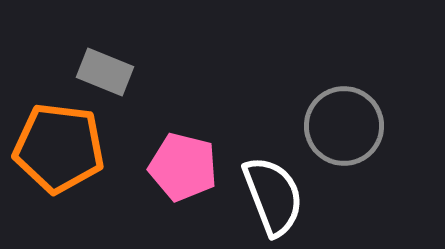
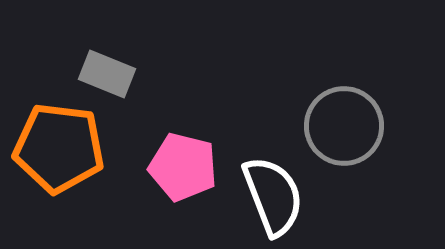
gray rectangle: moved 2 px right, 2 px down
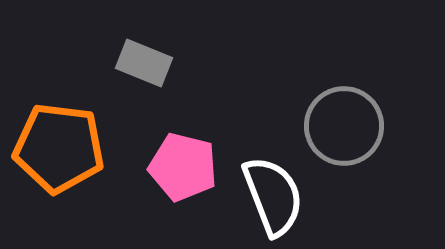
gray rectangle: moved 37 px right, 11 px up
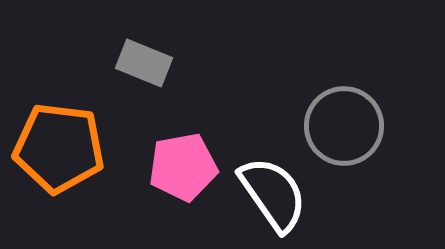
pink pentagon: rotated 24 degrees counterclockwise
white semicircle: moved 2 px up; rotated 14 degrees counterclockwise
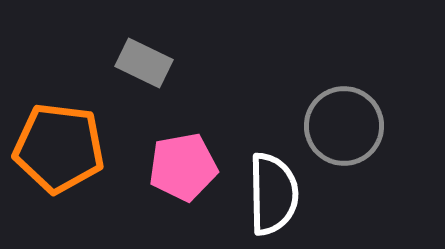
gray rectangle: rotated 4 degrees clockwise
white semicircle: rotated 34 degrees clockwise
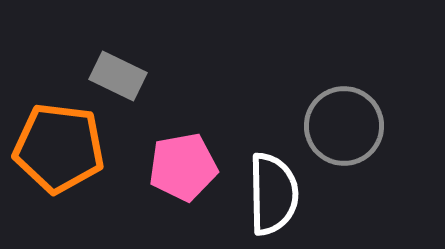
gray rectangle: moved 26 px left, 13 px down
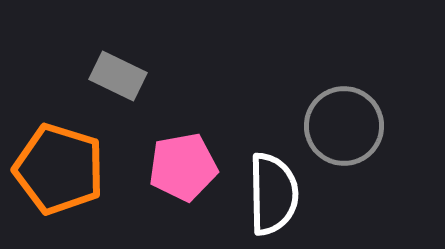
orange pentagon: moved 21 px down; rotated 10 degrees clockwise
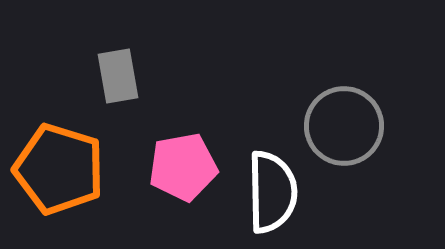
gray rectangle: rotated 54 degrees clockwise
white semicircle: moved 1 px left, 2 px up
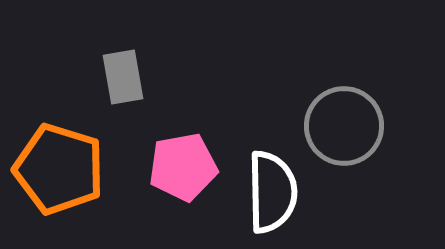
gray rectangle: moved 5 px right, 1 px down
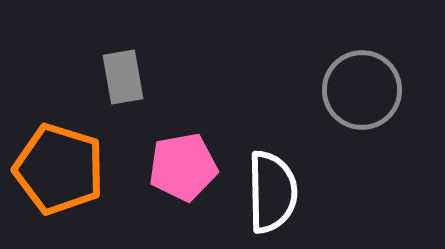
gray circle: moved 18 px right, 36 px up
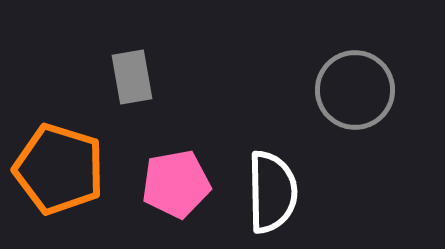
gray rectangle: moved 9 px right
gray circle: moved 7 px left
pink pentagon: moved 7 px left, 17 px down
